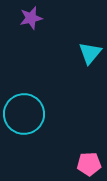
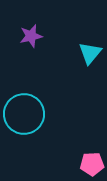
purple star: moved 18 px down
pink pentagon: moved 3 px right
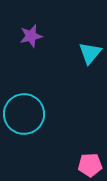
pink pentagon: moved 2 px left, 1 px down
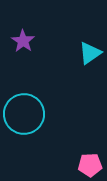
purple star: moved 8 px left, 5 px down; rotated 25 degrees counterclockwise
cyan triangle: rotated 15 degrees clockwise
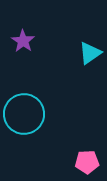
pink pentagon: moved 3 px left, 3 px up
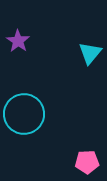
purple star: moved 5 px left
cyan triangle: rotated 15 degrees counterclockwise
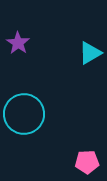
purple star: moved 2 px down
cyan triangle: rotated 20 degrees clockwise
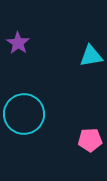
cyan triangle: moved 1 px right, 3 px down; rotated 20 degrees clockwise
pink pentagon: moved 3 px right, 22 px up
